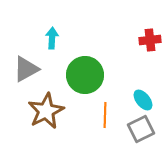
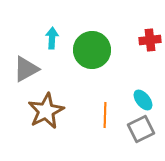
green circle: moved 7 px right, 25 px up
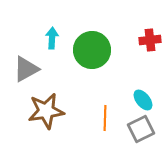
brown star: rotated 18 degrees clockwise
orange line: moved 3 px down
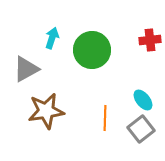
cyan arrow: rotated 15 degrees clockwise
gray square: rotated 12 degrees counterclockwise
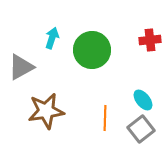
gray triangle: moved 5 px left, 2 px up
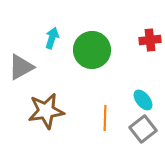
gray square: moved 2 px right
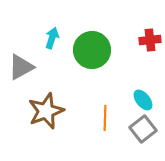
brown star: rotated 12 degrees counterclockwise
